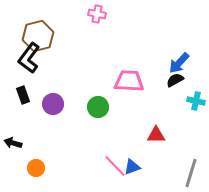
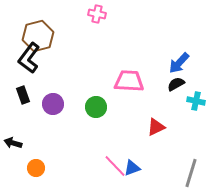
black semicircle: moved 1 px right, 4 px down
green circle: moved 2 px left
red triangle: moved 8 px up; rotated 24 degrees counterclockwise
blue triangle: moved 1 px down
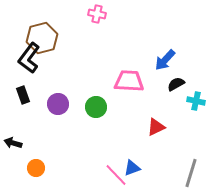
brown hexagon: moved 4 px right, 2 px down
blue arrow: moved 14 px left, 3 px up
purple circle: moved 5 px right
pink line: moved 1 px right, 9 px down
